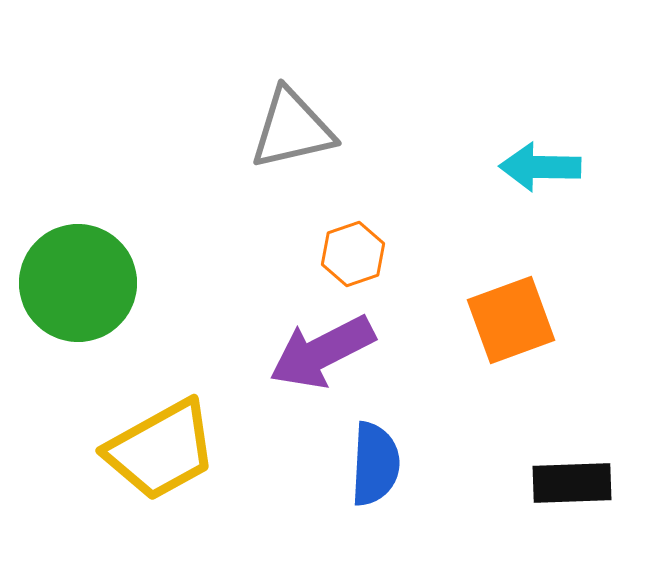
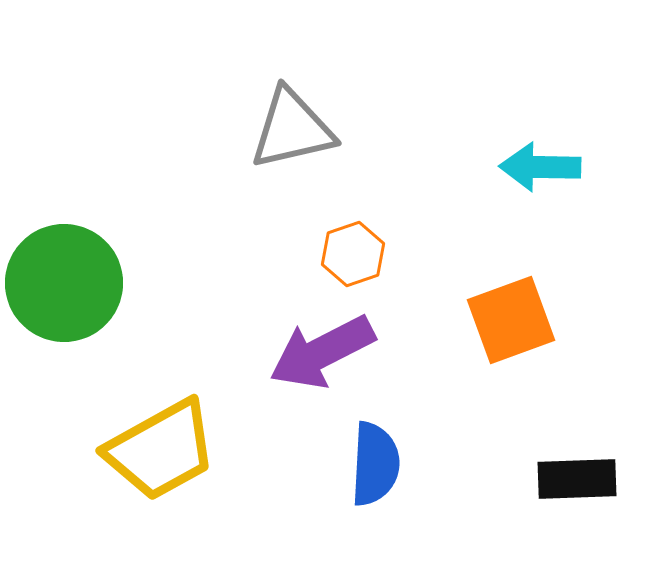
green circle: moved 14 px left
black rectangle: moved 5 px right, 4 px up
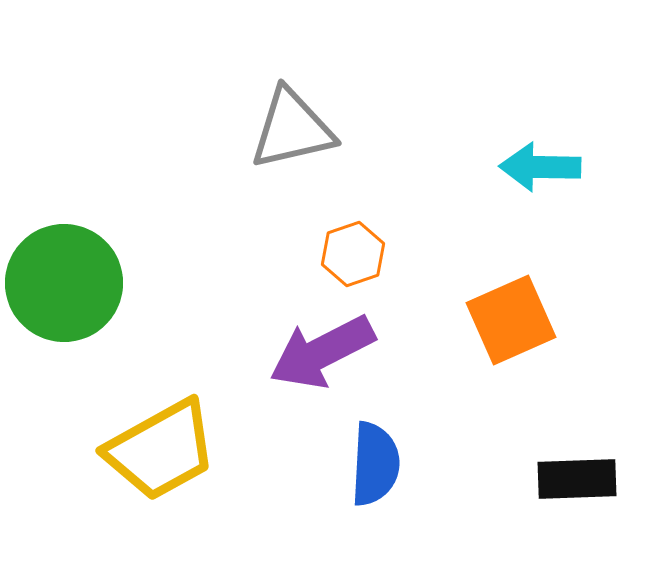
orange square: rotated 4 degrees counterclockwise
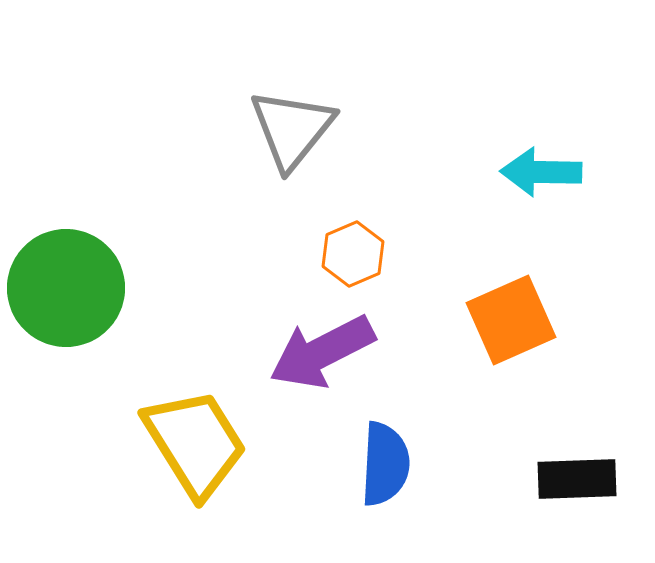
gray triangle: rotated 38 degrees counterclockwise
cyan arrow: moved 1 px right, 5 px down
orange hexagon: rotated 4 degrees counterclockwise
green circle: moved 2 px right, 5 px down
yellow trapezoid: moved 34 px right, 7 px up; rotated 93 degrees counterclockwise
blue semicircle: moved 10 px right
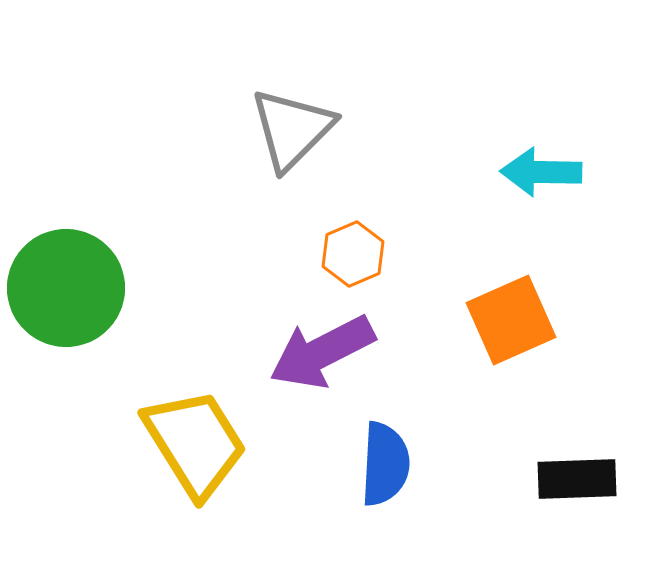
gray triangle: rotated 6 degrees clockwise
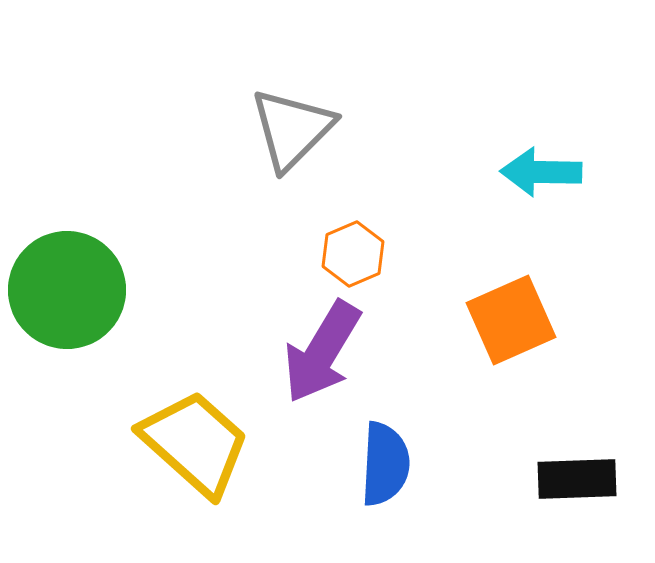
green circle: moved 1 px right, 2 px down
purple arrow: rotated 32 degrees counterclockwise
yellow trapezoid: rotated 16 degrees counterclockwise
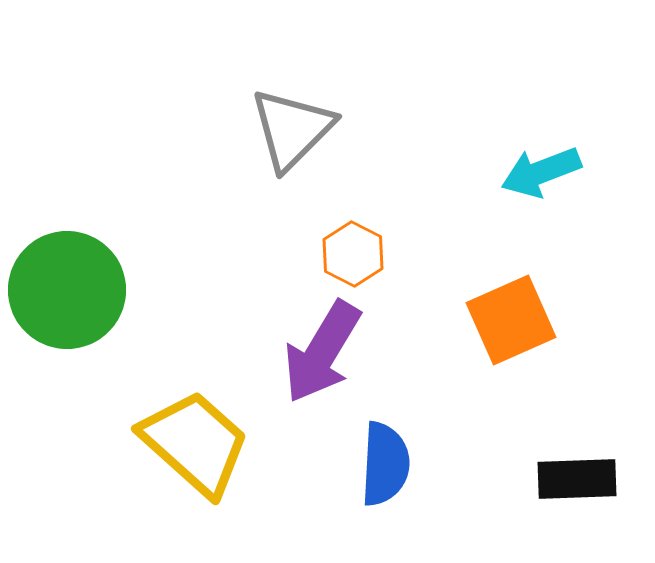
cyan arrow: rotated 22 degrees counterclockwise
orange hexagon: rotated 10 degrees counterclockwise
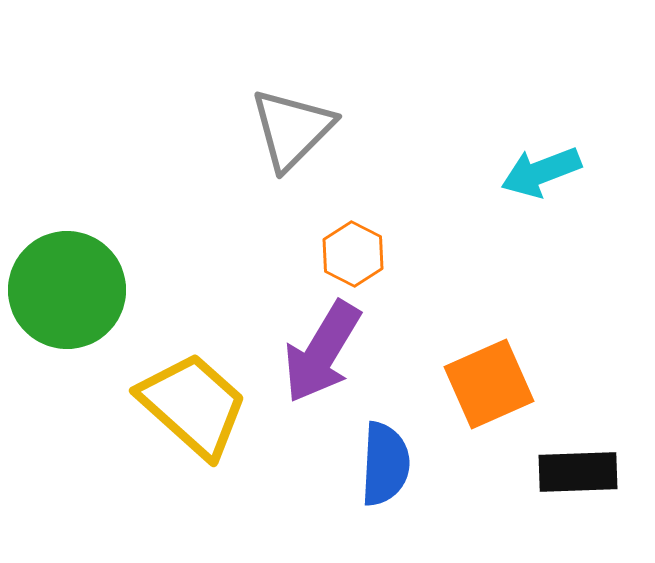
orange square: moved 22 px left, 64 px down
yellow trapezoid: moved 2 px left, 38 px up
black rectangle: moved 1 px right, 7 px up
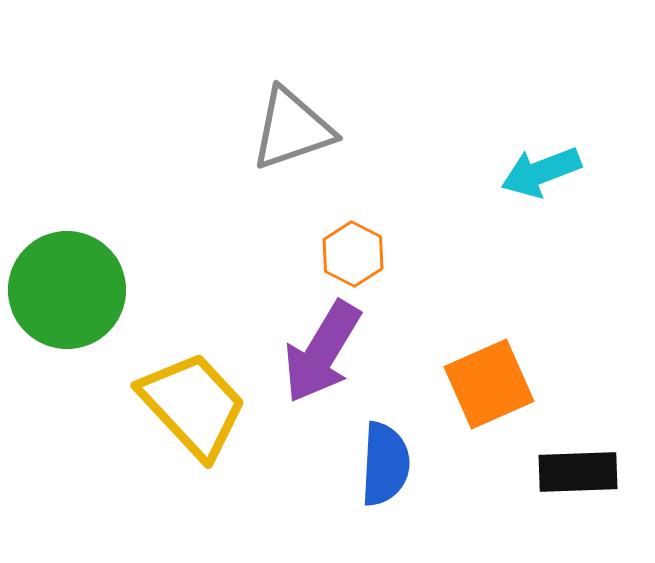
gray triangle: rotated 26 degrees clockwise
yellow trapezoid: rotated 5 degrees clockwise
